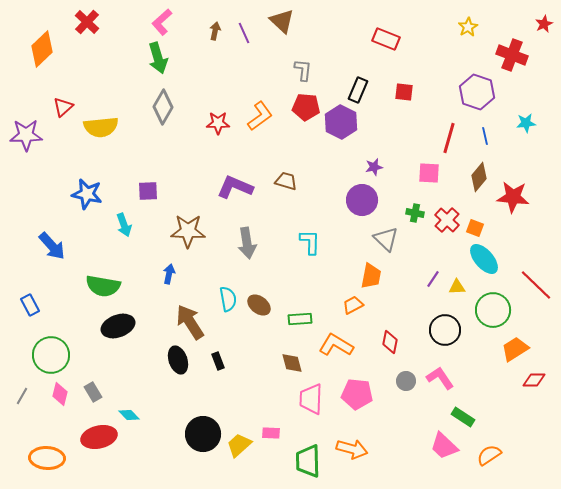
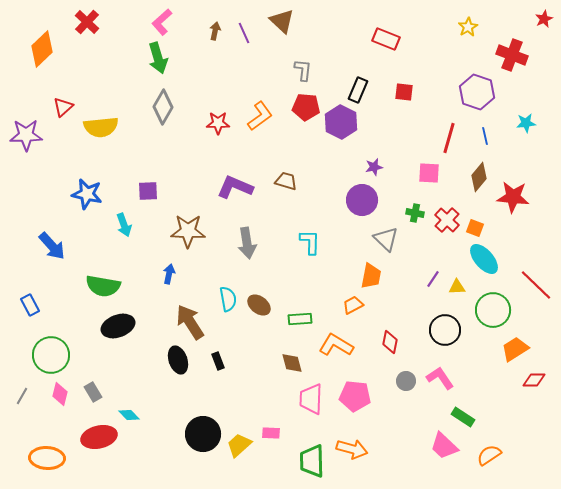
red star at (544, 24): moved 5 px up
pink pentagon at (357, 394): moved 2 px left, 2 px down
green trapezoid at (308, 461): moved 4 px right
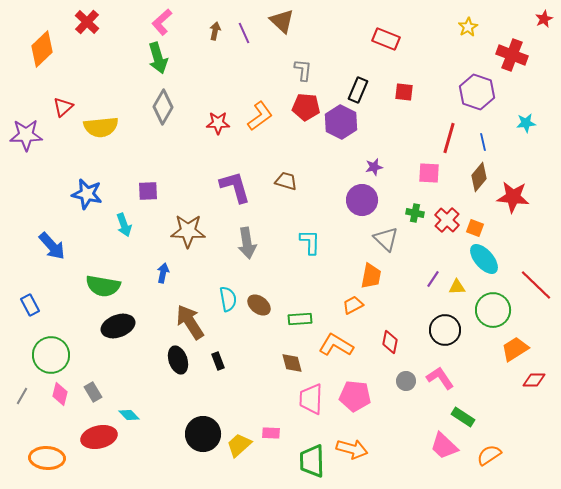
blue line at (485, 136): moved 2 px left, 6 px down
purple L-shape at (235, 187): rotated 51 degrees clockwise
blue arrow at (169, 274): moved 6 px left, 1 px up
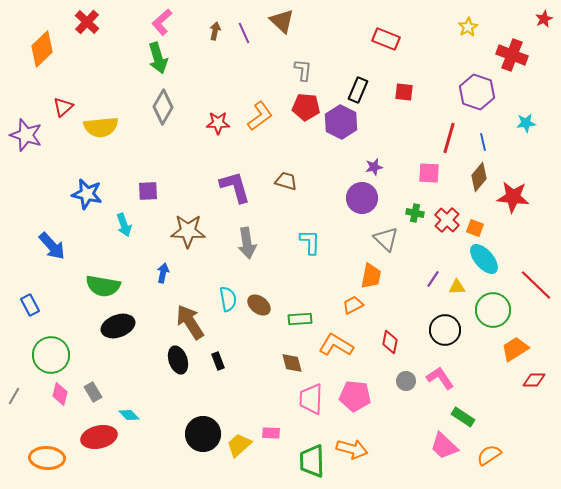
purple star at (26, 135): rotated 20 degrees clockwise
purple circle at (362, 200): moved 2 px up
gray line at (22, 396): moved 8 px left
